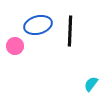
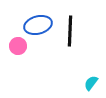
pink circle: moved 3 px right
cyan semicircle: moved 1 px up
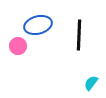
black line: moved 9 px right, 4 px down
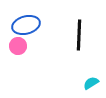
blue ellipse: moved 12 px left
cyan semicircle: rotated 21 degrees clockwise
